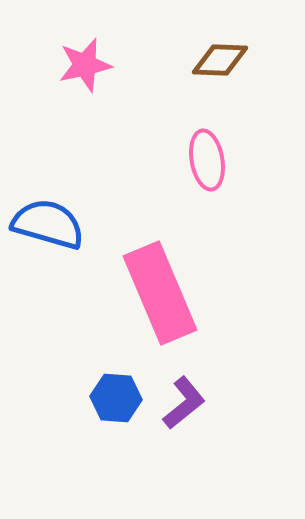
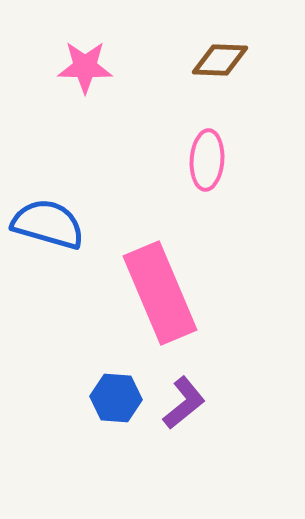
pink star: moved 2 px down; rotated 14 degrees clockwise
pink ellipse: rotated 14 degrees clockwise
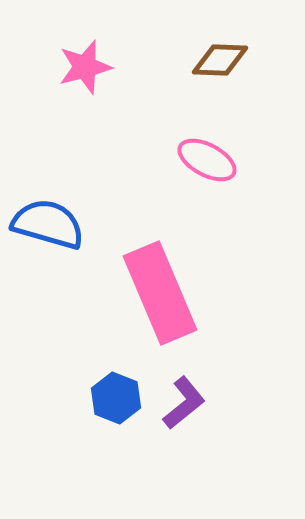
pink star: rotated 16 degrees counterclockwise
pink ellipse: rotated 66 degrees counterclockwise
blue hexagon: rotated 18 degrees clockwise
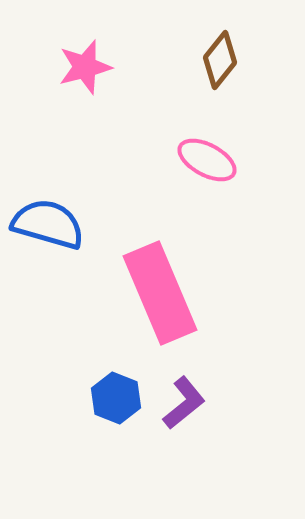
brown diamond: rotated 54 degrees counterclockwise
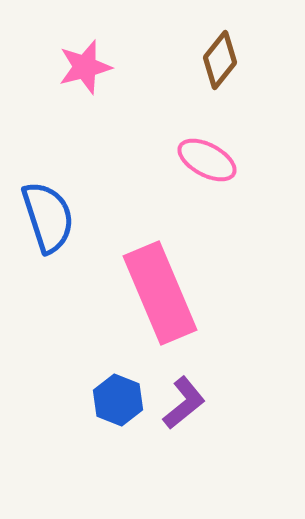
blue semicircle: moved 7 px up; rotated 56 degrees clockwise
blue hexagon: moved 2 px right, 2 px down
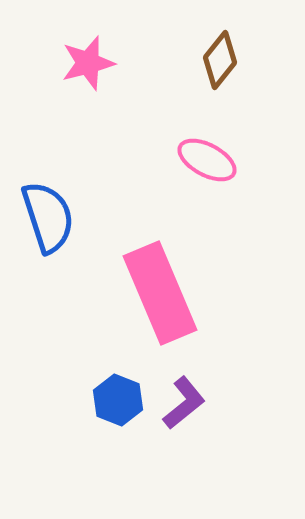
pink star: moved 3 px right, 4 px up
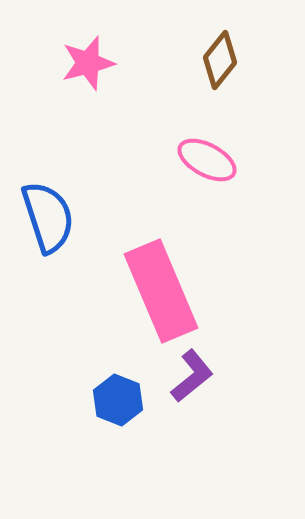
pink rectangle: moved 1 px right, 2 px up
purple L-shape: moved 8 px right, 27 px up
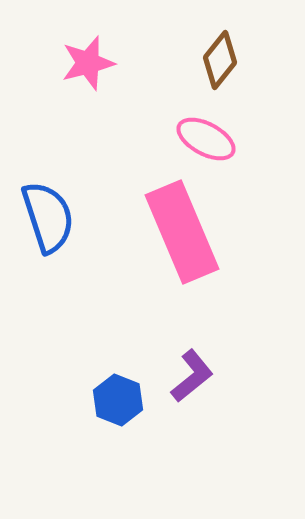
pink ellipse: moved 1 px left, 21 px up
pink rectangle: moved 21 px right, 59 px up
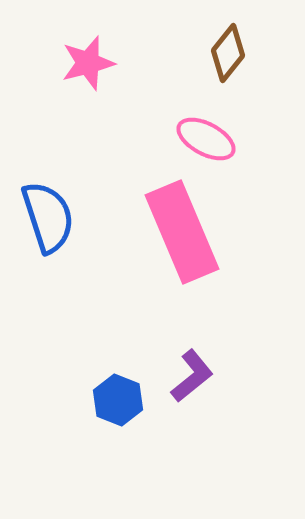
brown diamond: moved 8 px right, 7 px up
